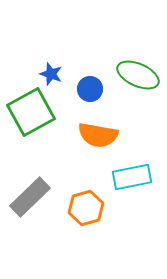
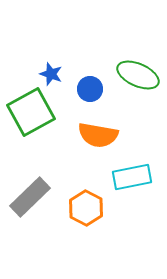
orange hexagon: rotated 16 degrees counterclockwise
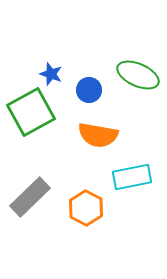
blue circle: moved 1 px left, 1 px down
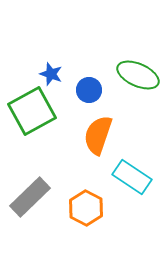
green square: moved 1 px right, 1 px up
orange semicircle: rotated 99 degrees clockwise
cyan rectangle: rotated 45 degrees clockwise
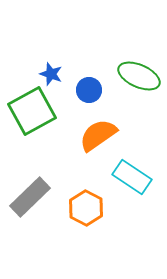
green ellipse: moved 1 px right, 1 px down
orange semicircle: rotated 36 degrees clockwise
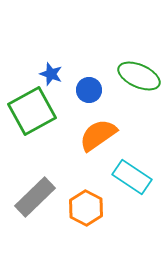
gray rectangle: moved 5 px right
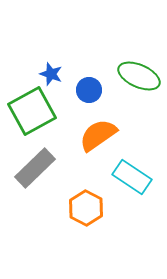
gray rectangle: moved 29 px up
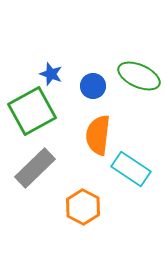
blue circle: moved 4 px right, 4 px up
orange semicircle: rotated 48 degrees counterclockwise
cyan rectangle: moved 1 px left, 8 px up
orange hexagon: moved 3 px left, 1 px up
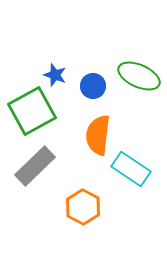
blue star: moved 4 px right, 1 px down
gray rectangle: moved 2 px up
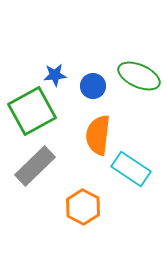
blue star: rotated 25 degrees counterclockwise
